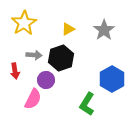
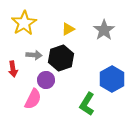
red arrow: moved 2 px left, 2 px up
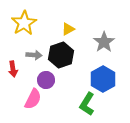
gray star: moved 12 px down
black hexagon: moved 3 px up
blue hexagon: moved 9 px left
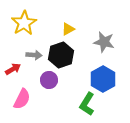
gray star: rotated 25 degrees counterclockwise
red arrow: rotated 112 degrees counterclockwise
purple circle: moved 3 px right
pink semicircle: moved 11 px left
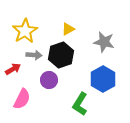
yellow star: moved 1 px right, 8 px down
green L-shape: moved 7 px left
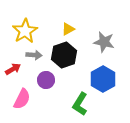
black hexagon: moved 3 px right
purple circle: moved 3 px left
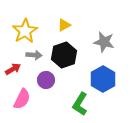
yellow triangle: moved 4 px left, 4 px up
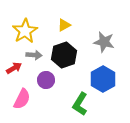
red arrow: moved 1 px right, 1 px up
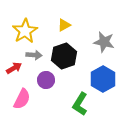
black hexagon: moved 1 px down
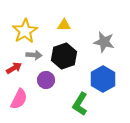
yellow triangle: rotated 32 degrees clockwise
pink semicircle: moved 3 px left
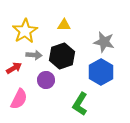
black hexagon: moved 2 px left
blue hexagon: moved 2 px left, 7 px up
